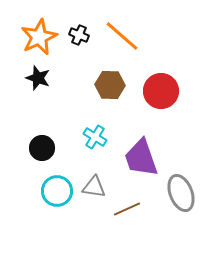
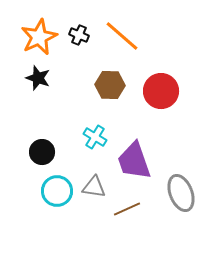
black circle: moved 4 px down
purple trapezoid: moved 7 px left, 3 px down
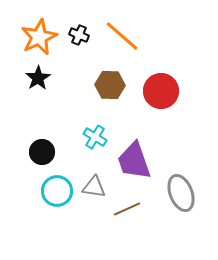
black star: rotated 20 degrees clockwise
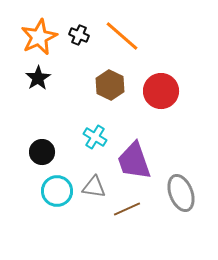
brown hexagon: rotated 24 degrees clockwise
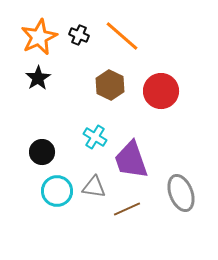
purple trapezoid: moved 3 px left, 1 px up
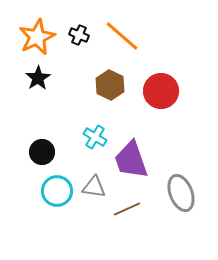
orange star: moved 2 px left
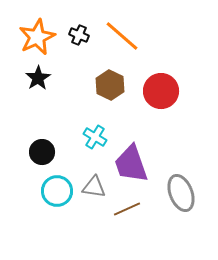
purple trapezoid: moved 4 px down
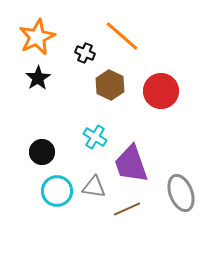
black cross: moved 6 px right, 18 px down
